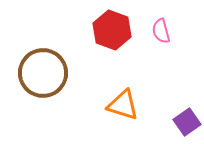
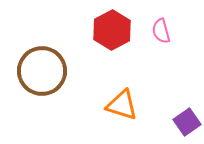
red hexagon: rotated 12 degrees clockwise
brown circle: moved 1 px left, 2 px up
orange triangle: moved 1 px left
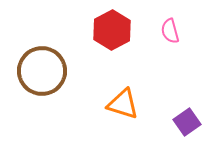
pink semicircle: moved 9 px right
orange triangle: moved 1 px right, 1 px up
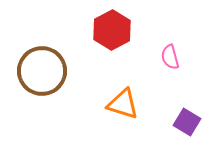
pink semicircle: moved 26 px down
purple square: rotated 24 degrees counterclockwise
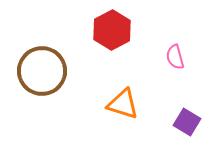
pink semicircle: moved 5 px right
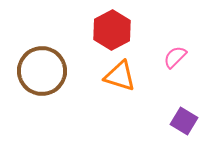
pink semicircle: rotated 60 degrees clockwise
orange triangle: moved 3 px left, 28 px up
purple square: moved 3 px left, 1 px up
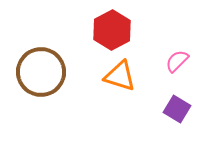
pink semicircle: moved 2 px right, 4 px down
brown circle: moved 1 px left, 1 px down
purple square: moved 7 px left, 12 px up
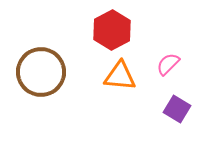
pink semicircle: moved 9 px left, 3 px down
orange triangle: rotated 12 degrees counterclockwise
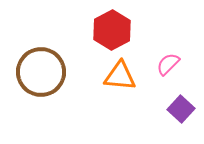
purple square: moved 4 px right; rotated 12 degrees clockwise
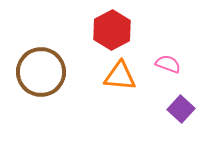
pink semicircle: rotated 65 degrees clockwise
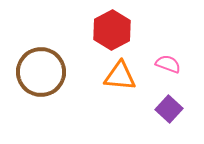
purple square: moved 12 px left
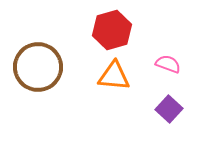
red hexagon: rotated 12 degrees clockwise
brown circle: moved 3 px left, 5 px up
orange triangle: moved 6 px left
